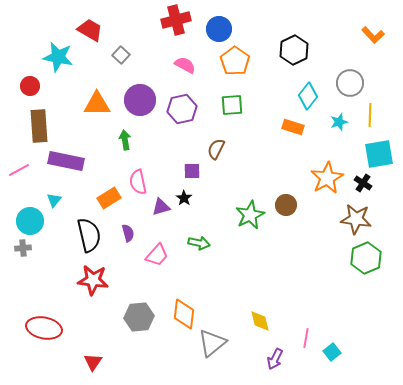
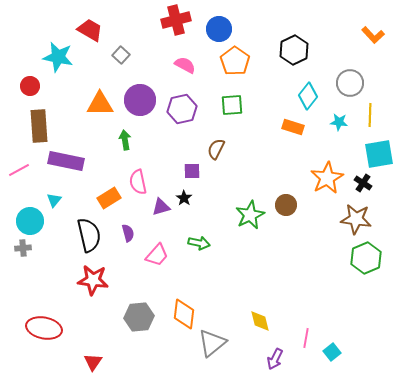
orange triangle at (97, 104): moved 3 px right
cyan star at (339, 122): rotated 24 degrees clockwise
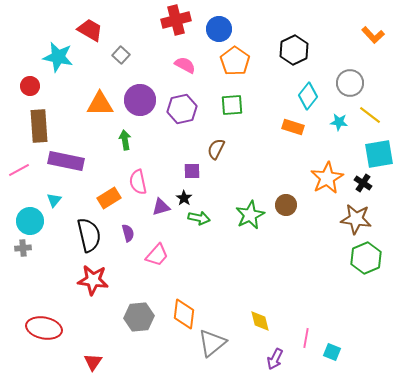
yellow line at (370, 115): rotated 55 degrees counterclockwise
green arrow at (199, 243): moved 25 px up
cyan square at (332, 352): rotated 30 degrees counterclockwise
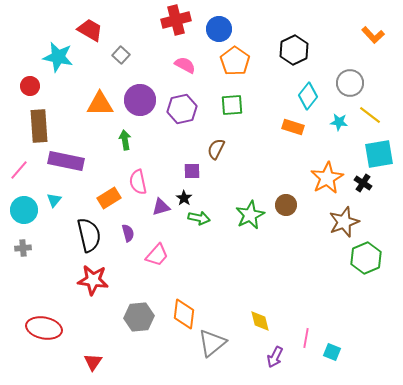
pink line at (19, 170): rotated 20 degrees counterclockwise
brown star at (356, 219): moved 12 px left, 3 px down; rotated 28 degrees counterclockwise
cyan circle at (30, 221): moved 6 px left, 11 px up
purple arrow at (275, 359): moved 2 px up
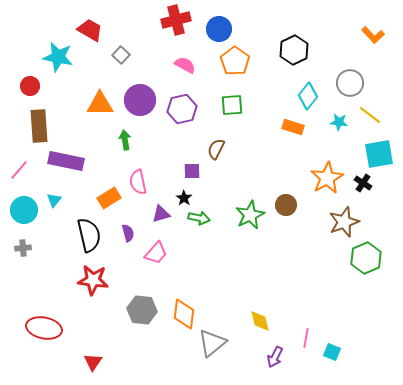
purple triangle at (161, 207): moved 7 px down
pink trapezoid at (157, 255): moved 1 px left, 2 px up
gray hexagon at (139, 317): moved 3 px right, 7 px up; rotated 12 degrees clockwise
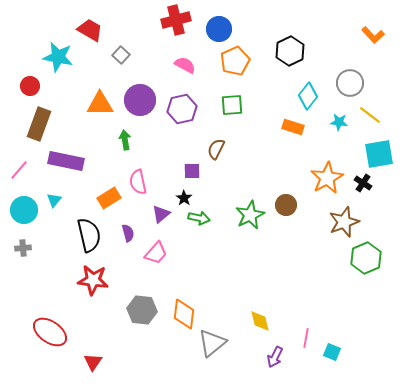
black hexagon at (294, 50): moved 4 px left, 1 px down
orange pentagon at (235, 61): rotated 12 degrees clockwise
brown rectangle at (39, 126): moved 2 px up; rotated 24 degrees clockwise
purple triangle at (161, 214): rotated 24 degrees counterclockwise
red ellipse at (44, 328): moved 6 px right, 4 px down; rotated 24 degrees clockwise
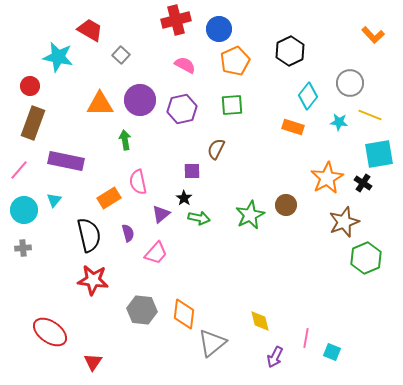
yellow line at (370, 115): rotated 15 degrees counterclockwise
brown rectangle at (39, 124): moved 6 px left, 1 px up
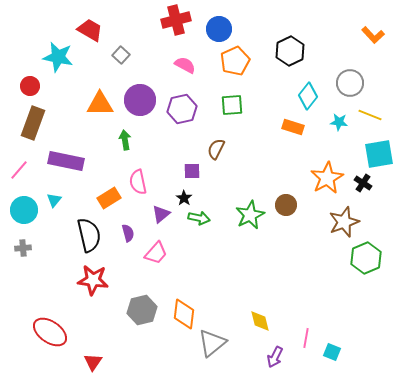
gray hexagon at (142, 310): rotated 20 degrees counterclockwise
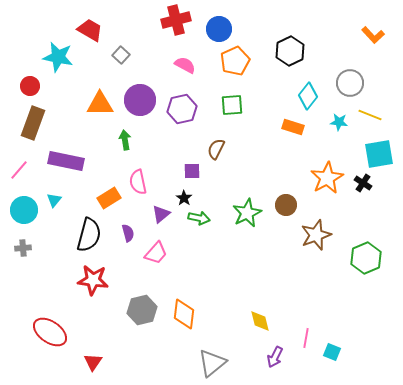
green star at (250, 215): moved 3 px left, 2 px up
brown star at (344, 222): moved 28 px left, 13 px down
black semicircle at (89, 235): rotated 28 degrees clockwise
gray triangle at (212, 343): moved 20 px down
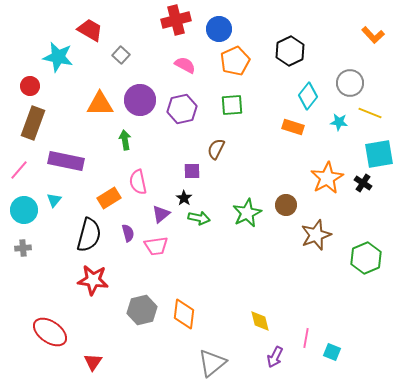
yellow line at (370, 115): moved 2 px up
pink trapezoid at (156, 253): moved 7 px up; rotated 40 degrees clockwise
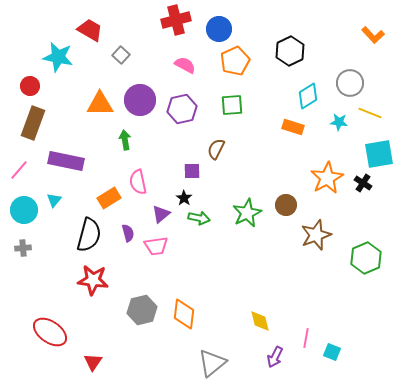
cyan diamond at (308, 96): rotated 20 degrees clockwise
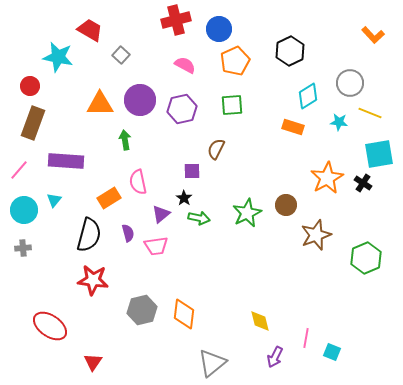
purple rectangle at (66, 161): rotated 8 degrees counterclockwise
red ellipse at (50, 332): moved 6 px up
